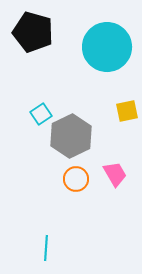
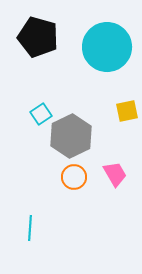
black pentagon: moved 5 px right, 5 px down
orange circle: moved 2 px left, 2 px up
cyan line: moved 16 px left, 20 px up
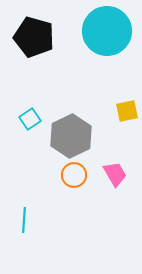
black pentagon: moved 4 px left
cyan circle: moved 16 px up
cyan square: moved 11 px left, 5 px down
orange circle: moved 2 px up
cyan line: moved 6 px left, 8 px up
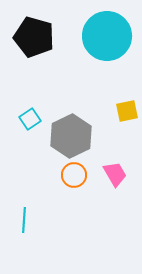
cyan circle: moved 5 px down
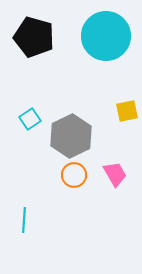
cyan circle: moved 1 px left
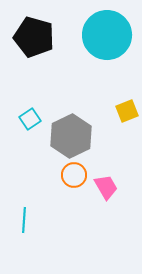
cyan circle: moved 1 px right, 1 px up
yellow square: rotated 10 degrees counterclockwise
pink trapezoid: moved 9 px left, 13 px down
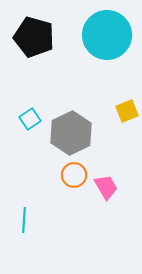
gray hexagon: moved 3 px up
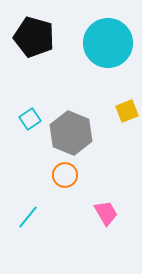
cyan circle: moved 1 px right, 8 px down
gray hexagon: rotated 12 degrees counterclockwise
orange circle: moved 9 px left
pink trapezoid: moved 26 px down
cyan line: moved 4 px right, 3 px up; rotated 35 degrees clockwise
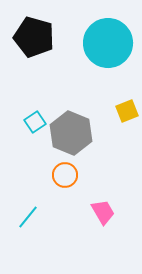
cyan square: moved 5 px right, 3 px down
pink trapezoid: moved 3 px left, 1 px up
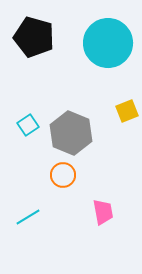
cyan square: moved 7 px left, 3 px down
orange circle: moved 2 px left
pink trapezoid: rotated 20 degrees clockwise
cyan line: rotated 20 degrees clockwise
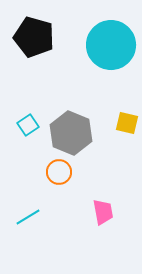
cyan circle: moved 3 px right, 2 px down
yellow square: moved 12 px down; rotated 35 degrees clockwise
orange circle: moved 4 px left, 3 px up
